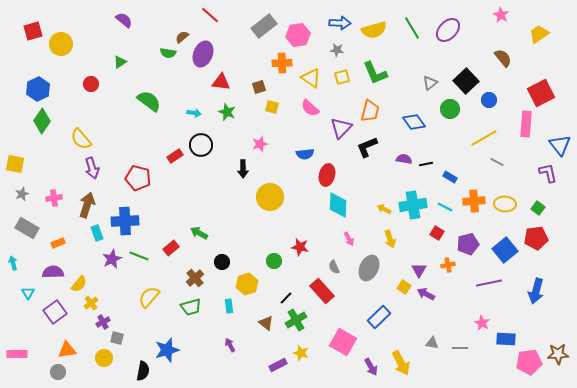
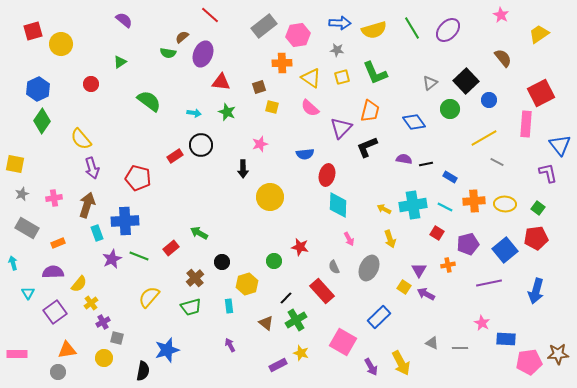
gray triangle at (432, 343): rotated 16 degrees clockwise
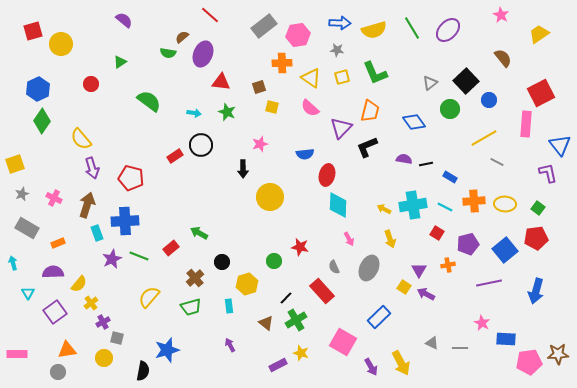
yellow square at (15, 164): rotated 30 degrees counterclockwise
red pentagon at (138, 178): moved 7 px left
pink cross at (54, 198): rotated 35 degrees clockwise
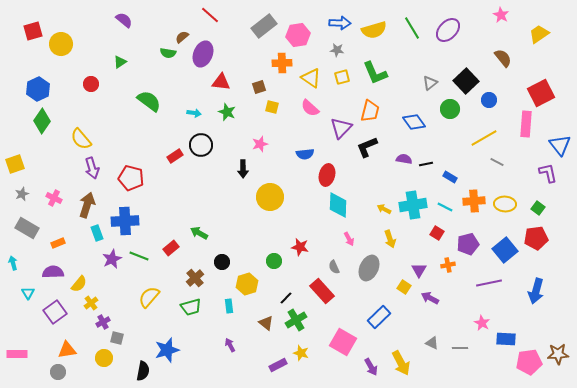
purple arrow at (426, 294): moved 4 px right, 4 px down
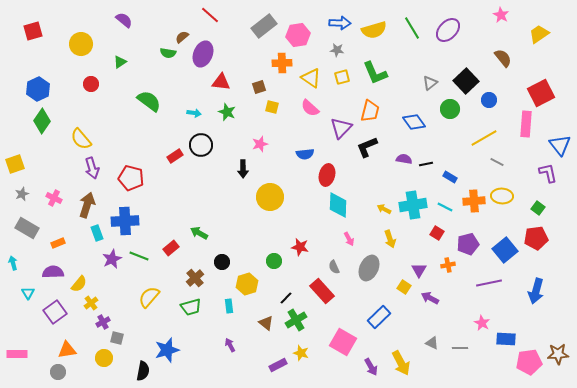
yellow circle at (61, 44): moved 20 px right
yellow ellipse at (505, 204): moved 3 px left, 8 px up
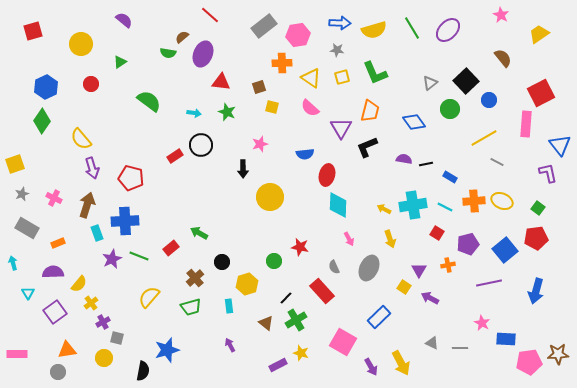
blue hexagon at (38, 89): moved 8 px right, 2 px up
purple triangle at (341, 128): rotated 15 degrees counterclockwise
yellow ellipse at (502, 196): moved 5 px down; rotated 20 degrees clockwise
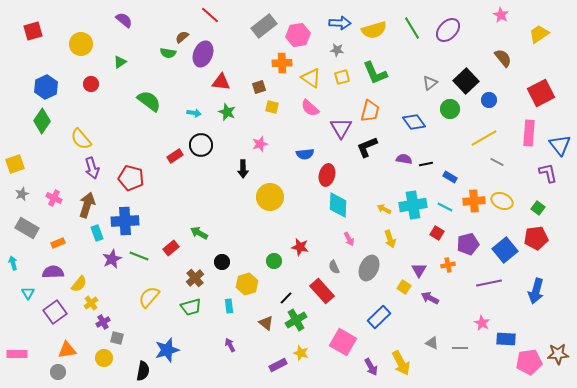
pink rectangle at (526, 124): moved 3 px right, 9 px down
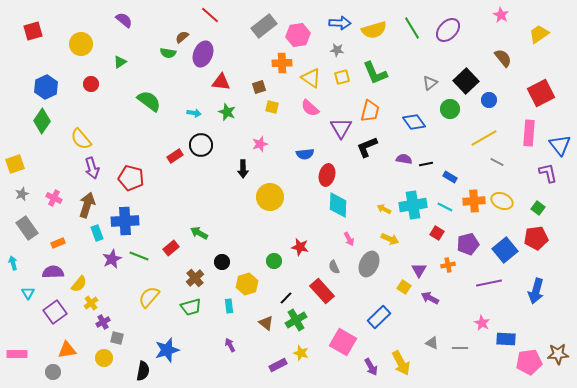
gray rectangle at (27, 228): rotated 25 degrees clockwise
yellow arrow at (390, 239): rotated 48 degrees counterclockwise
gray ellipse at (369, 268): moved 4 px up
gray circle at (58, 372): moved 5 px left
